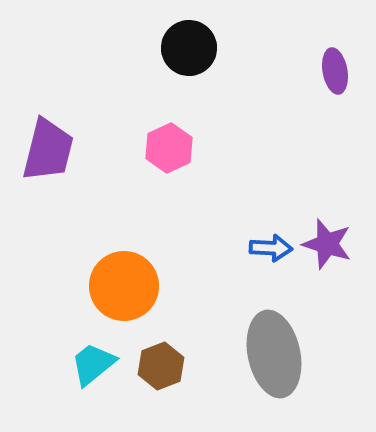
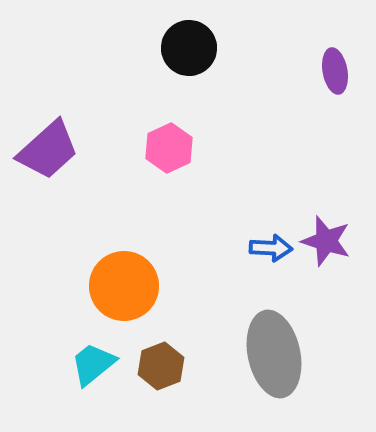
purple trapezoid: rotated 34 degrees clockwise
purple star: moved 1 px left, 3 px up
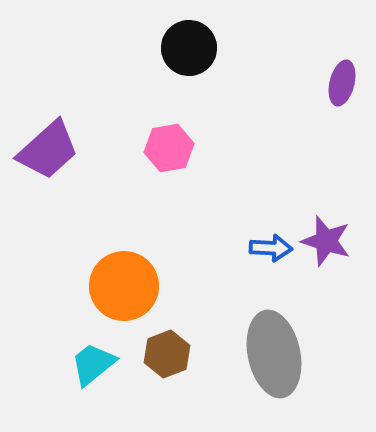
purple ellipse: moved 7 px right, 12 px down; rotated 24 degrees clockwise
pink hexagon: rotated 15 degrees clockwise
brown hexagon: moved 6 px right, 12 px up
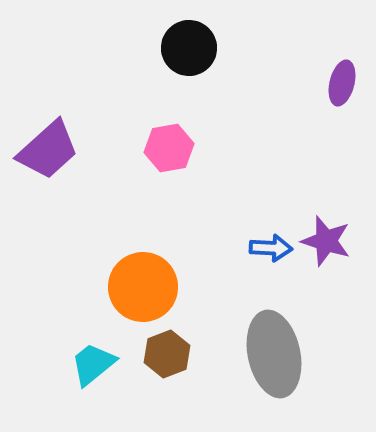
orange circle: moved 19 px right, 1 px down
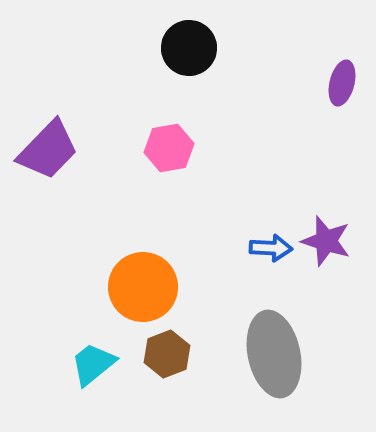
purple trapezoid: rotated 4 degrees counterclockwise
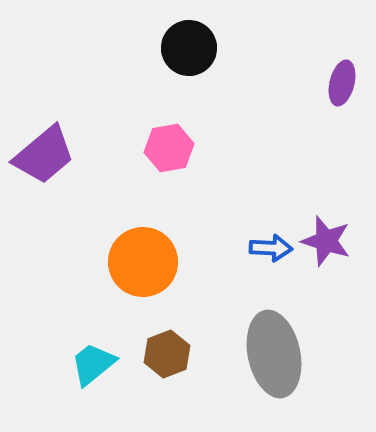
purple trapezoid: moved 4 px left, 5 px down; rotated 6 degrees clockwise
orange circle: moved 25 px up
